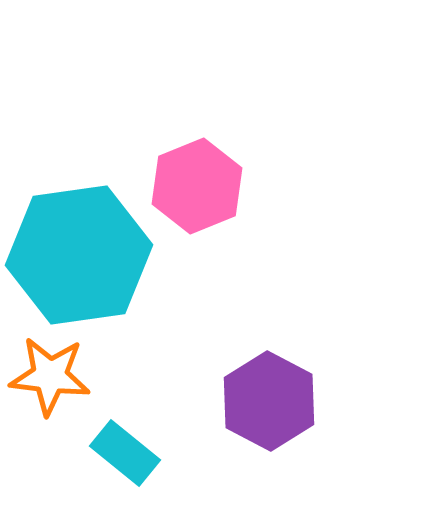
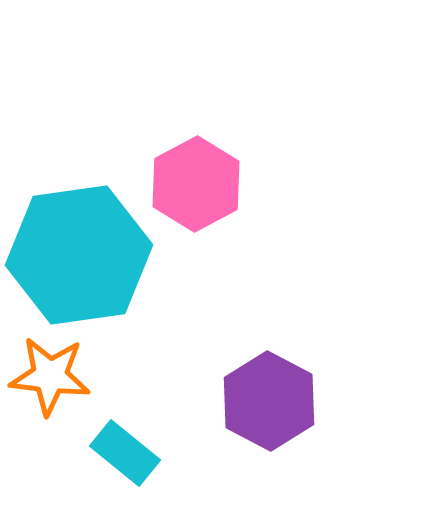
pink hexagon: moved 1 px left, 2 px up; rotated 6 degrees counterclockwise
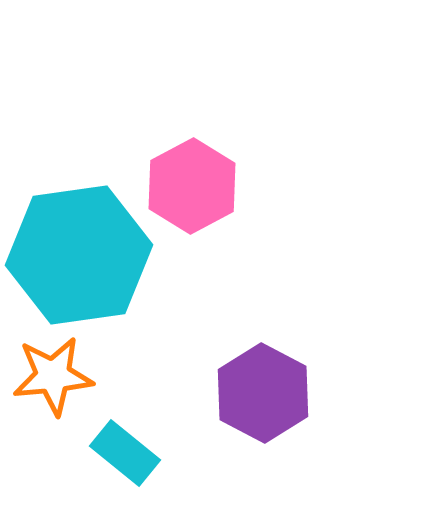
pink hexagon: moved 4 px left, 2 px down
orange star: moved 3 px right; rotated 12 degrees counterclockwise
purple hexagon: moved 6 px left, 8 px up
